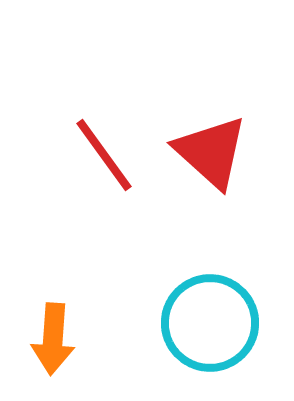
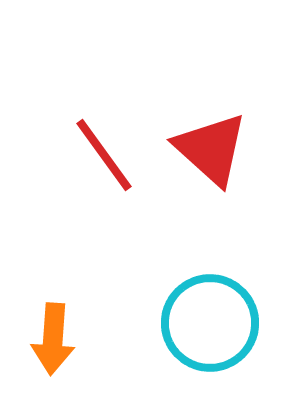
red triangle: moved 3 px up
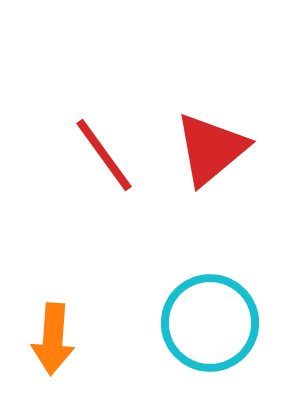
red triangle: rotated 38 degrees clockwise
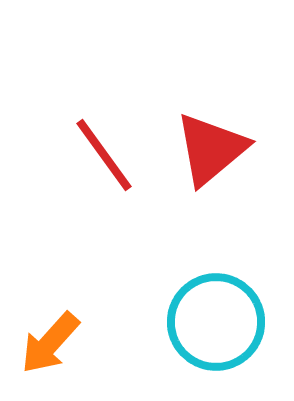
cyan circle: moved 6 px right, 1 px up
orange arrow: moved 3 px left, 4 px down; rotated 38 degrees clockwise
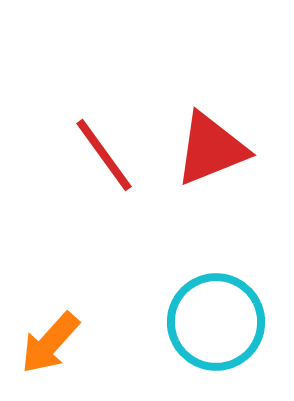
red triangle: rotated 18 degrees clockwise
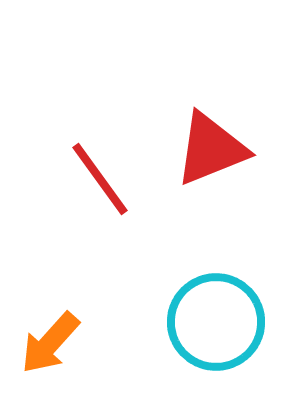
red line: moved 4 px left, 24 px down
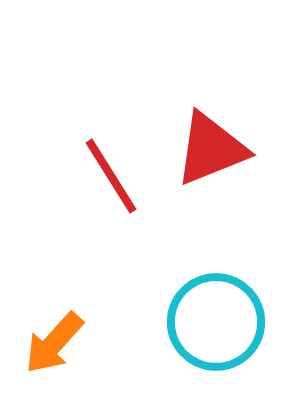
red line: moved 11 px right, 3 px up; rotated 4 degrees clockwise
orange arrow: moved 4 px right
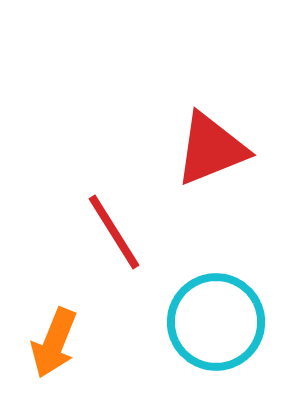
red line: moved 3 px right, 56 px down
orange arrow: rotated 20 degrees counterclockwise
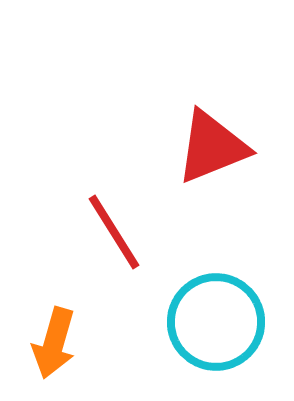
red triangle: moved 1 px right, 2 px up
orange arrow: rotated 6 degrees counterclockwise
